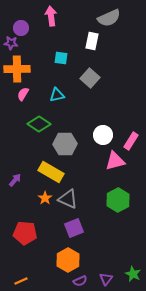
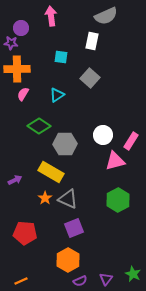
gray semicircle: moved 3 px left, 2 px up
cyan square: moved 1 px up
cyan triangle: rotated 21 degrees counterclockwise
green diamond: moved 2 px down
purple arrow: rotated 24 degrees clockwise
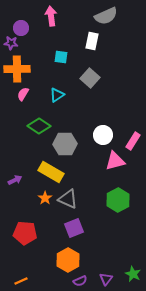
pink rectangle: moved 2 px right
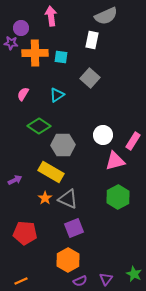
white rectangle: moved 1 px up
orange cross: moved 18 px right, 16 px up
gray hexagon: moved 2 px left, 1 px down
green hexagon: moved 3 px up
green star: moved 1 px right
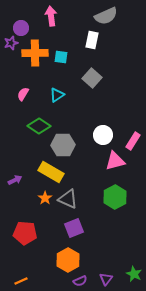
purple star: rotated 24 degrees counterclockwise
gray square: moved 2 px right
green hexagon: moved 3 px left
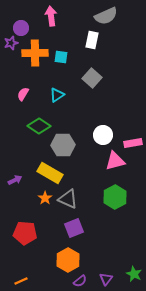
pink rectangle: moved 2 px down; rotated 48 degrees clockwise
yellow rectangle: moved 1 px left, 1 px down
purple semicircle: rotated 16 degrees counterclockwise
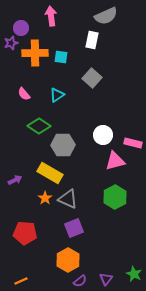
pink semicircle: moved 1 px right; rotated 72 degrees counterclockwise
pink rectangle: rotated 24 degrees clockwise
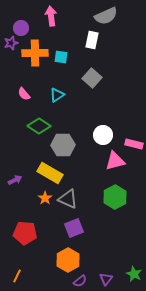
pink rectangle: moved 1 px right, 1 px down
orange line: moved 4 px left, 5 px up; rotated 40 degrees counterclockwise
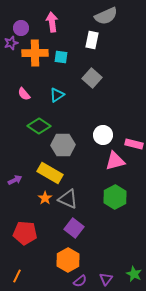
pink arrow: moved 1 px right, 6 px down
purple square: rotated 30 degrees counterclockwise
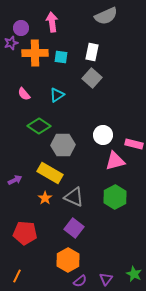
white rectangle: moved 12 px down
gray triangle: moved 6 px right, 2 px up
